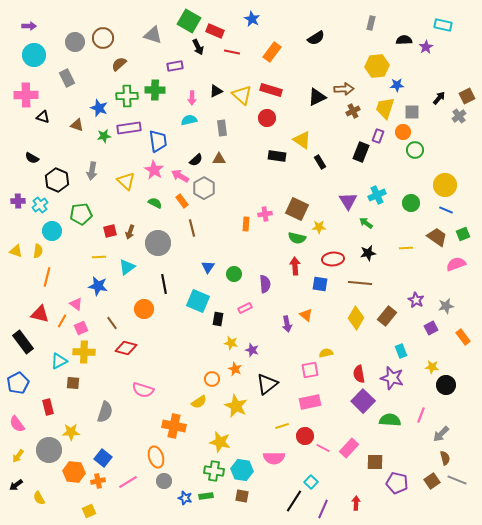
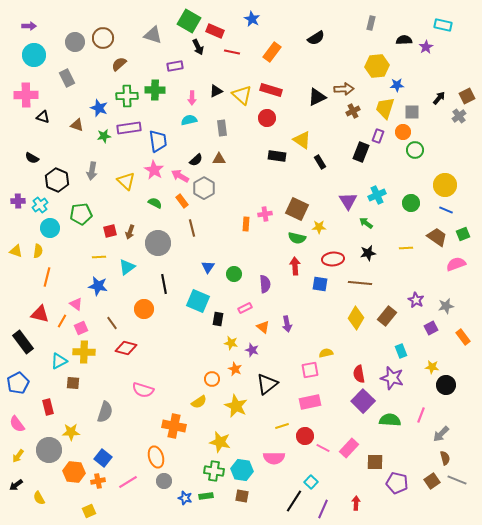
cyan circle at (52, 231): moved 2 px left, 3 px up
orange triangle at (306, 315): moved 43 px left, 12 px down
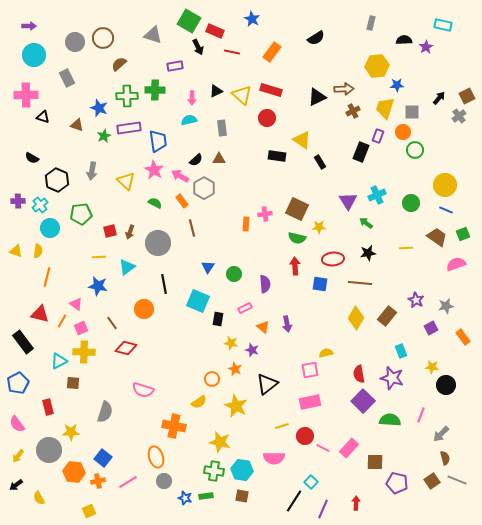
green star at (104, 136): rotated 16 degrees counterclockwise
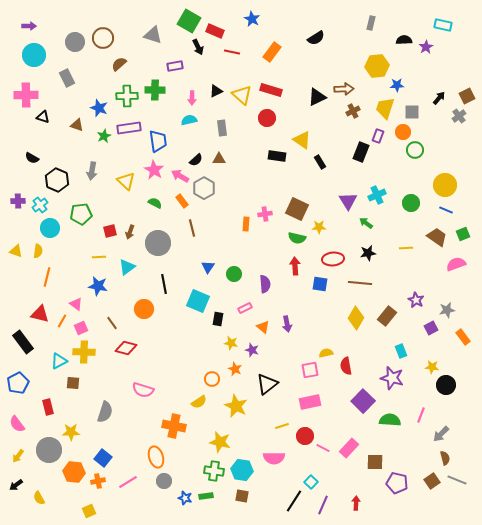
gray star at (446, 306): moved 1 px right, 4 px down
red semicircle at (359, 374): moved 13 px left, 8 px up
purple line at (323, 509): moved 4 px up
